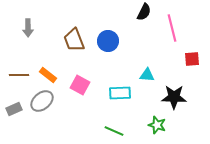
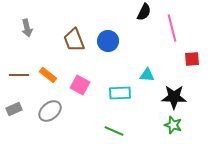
gray arrow: moved 1 px left; rotated 12 degrees counterclockwise
gray ellipse: moved 8 px right, 10 px down
green star: moved 16 px right
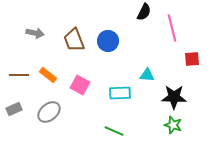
gray arrow: moved 8 px right, 5 px down; rotated 66 degrees counterclockwise
gray ellipse: moved 1 px left, 1 px down
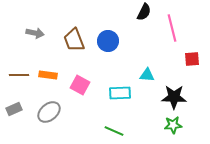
orange rectangle: rotated 30 degrees counterclockwise
green star: rotated 24 degrees counterclockwise
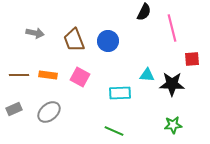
pink square: moved 8 px up
black star: moved 2 px left, 13 px up
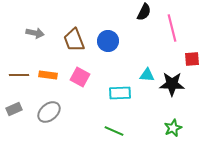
green star: moved 3 px down; rotated 18 degrees counterclockwise
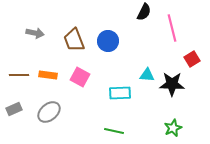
red square: rotated 28 degrees counterclockwise
green line: rotated 12 degrees counterclockwise
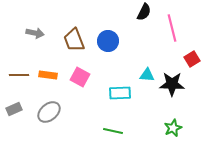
green line: moved 1 px left
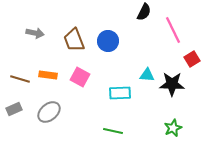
pink line: moved 1 px right, 2 px down; rotated 12 degrees counterclockwise
brown line: moved 1 px right, 4 px down; rotated 18 degrees clockwise
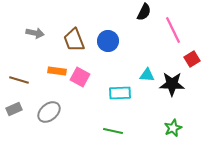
orange rectangle: moved 9 px right, 4 px up
brown line: moved 1 px left, 1 px down
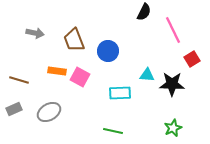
blue circle: moved 10 px down
gray ellipse: rotated 10 degrees clockwise
